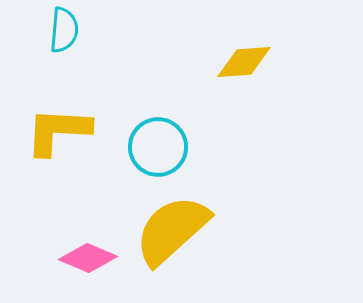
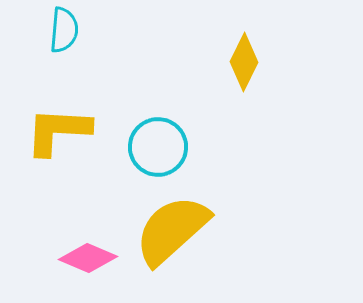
yellow diamond: rotated 60 degrees counterclockwise
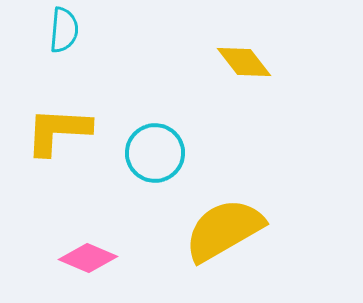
yellow diamond: rotated 64 degrees counterclockwise
cyan circle: moved 3 px left, 6 px down
yellow semicircle: moved 52 px right; rotated 12 degrees clockwise
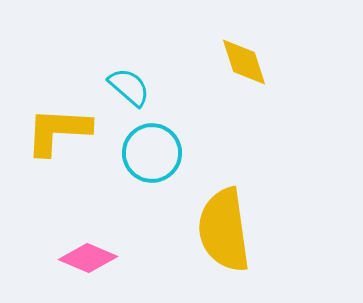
cyan semicircle: moved 65 px right, 57 px down; rotated 54 degrees counterclockwise
yellow diamond: rotated 20 degrees clockwise
cyan circle: moved 3 px left
yellow semicircle: rotated 68 degrees counterclockwise
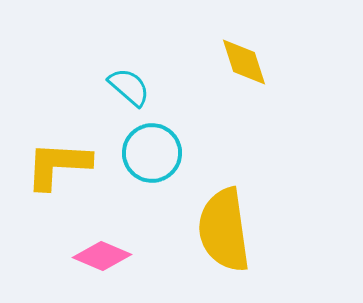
yellow L-shape: moved 34 px down
pink diamond: moved 14 px right, 2 px up
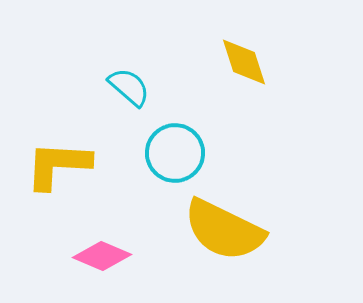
cyan circle: moved 23 px right
yellow semicircle: rotated 56 degrees counterclockwise
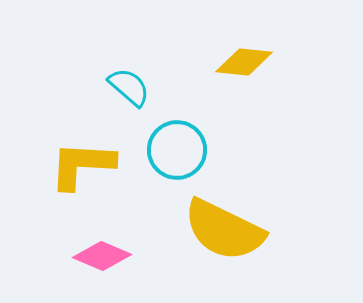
yellow diamond: rotated 66 degrees counterclockwise
cyan circle: moved 2 px right, 3 px up
yellow L-shape: moved 24 px right
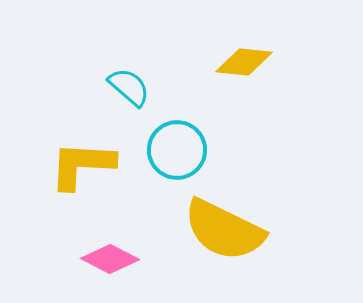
pink diamond: moved 8 px right, 3 px down; rotated 4 degrees clockwise
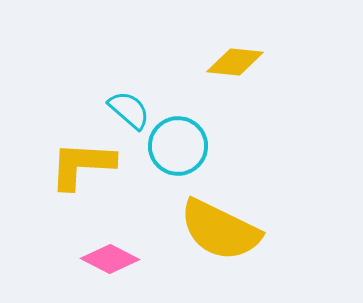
yellow diamond: moved 9 px left
cyan semicircle: moved 23 px down
cyan circle: moved 1 px right, 4 px up
yellow semicircle: moved 4 px left
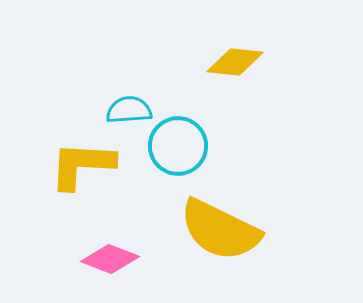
cyan semicircle: rotated 45 degrees counterclockwise
pink diamond: rotated 6 degrees counterclockwise
